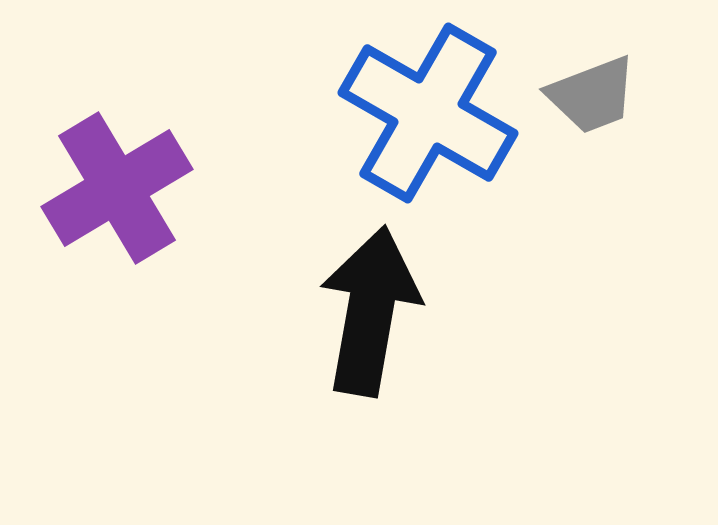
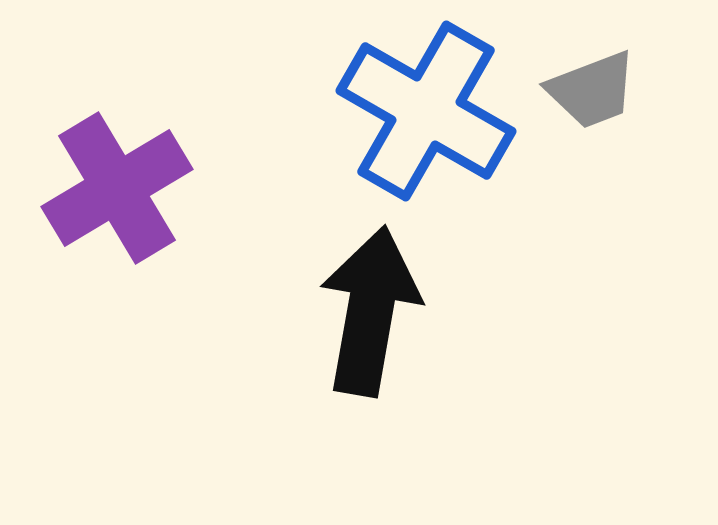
gray trapezoid: moved 5 px up
blue cross: moved 2 px left, 2 px up
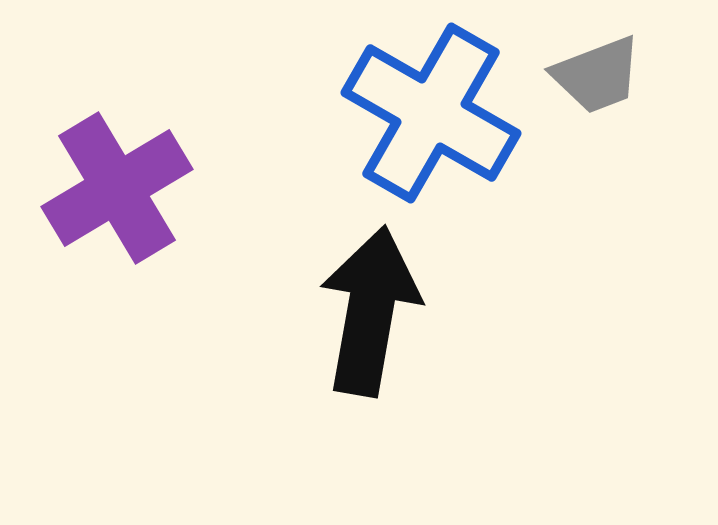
gray trapezoid: moved 5 px right, 15 px up
blue cross: moved 5 px right, 2 px down
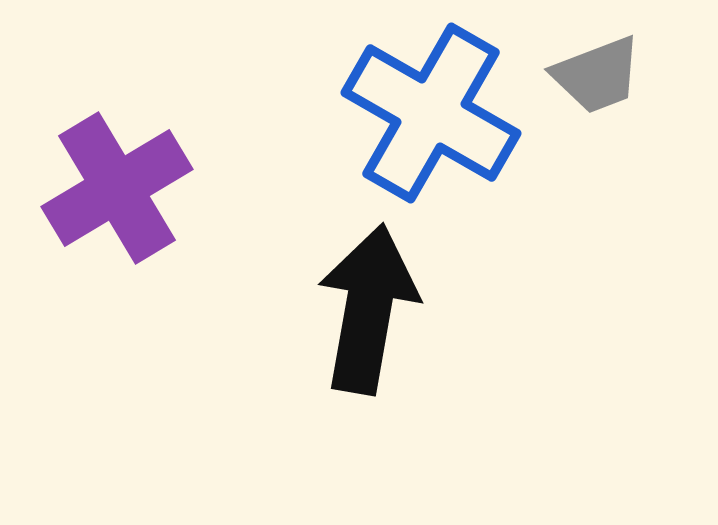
black arrow: moved 2 px left, 2 px up
